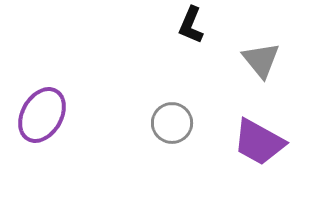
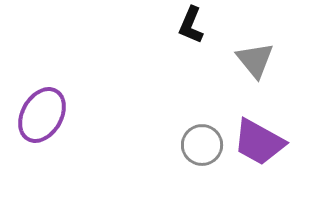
gray triangle: moved 6 px left
gray circle: moved 30 px right, 22 px down
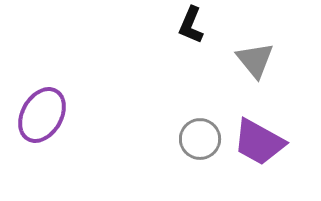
gray circle: moved 2 px left, 6 px up
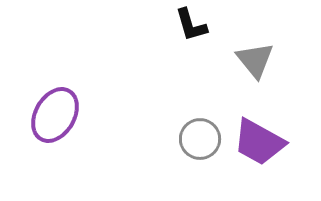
black L-shape: rotated 39 degrees counterclockwise
purple ellipse: moved 13 px right
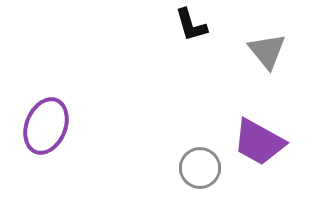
gray triangle: moved 12 px right, 9 px up
purple ellipse: moved 9 px left, 11 px down; rotated 8 degrees counterclockwise
gray circle: moved 29 px down
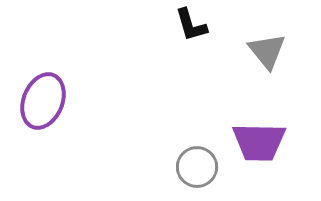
purple ellipse: moved 3 px left, 25 px up
purple trapezoid: rotated 28 degrees counterclockwise
gray circle: moved 3 px left, 1 px up
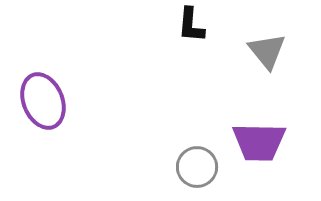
black L-shape: rotated 21 degrees clockwise
purple ellipse: rotated 44 degrees counterclockwise
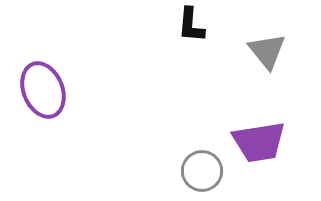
purple ellipse: moved 11 px up
purple trapezoid: rotated 10 degrees counterclockwise
gray circle: moved 5 px right, 4 px down
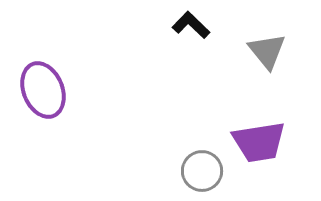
black L-shape: rotated 129 degrees clockwise
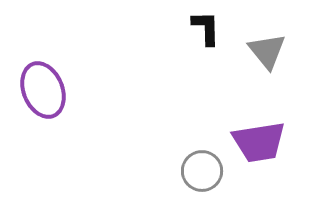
black L-shape: moved 15 px right, 3 px down; rotated 45 degrees clockwise
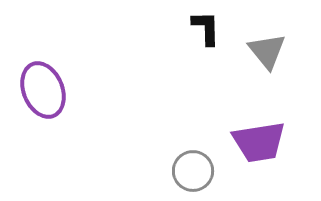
gray circle: moved 9 px left
